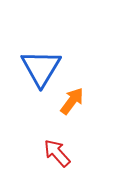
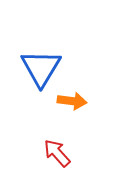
orange arrow: rotated 60 degrees clockwise
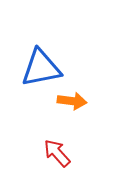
blue triangle: rotated 48 degrees clockwise
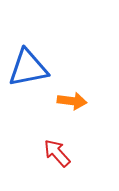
blue triangle: moved 13 px left
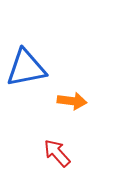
blue triangle: moved 2 px left
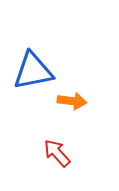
blue triangle: moved 7 px right, 3 px down
